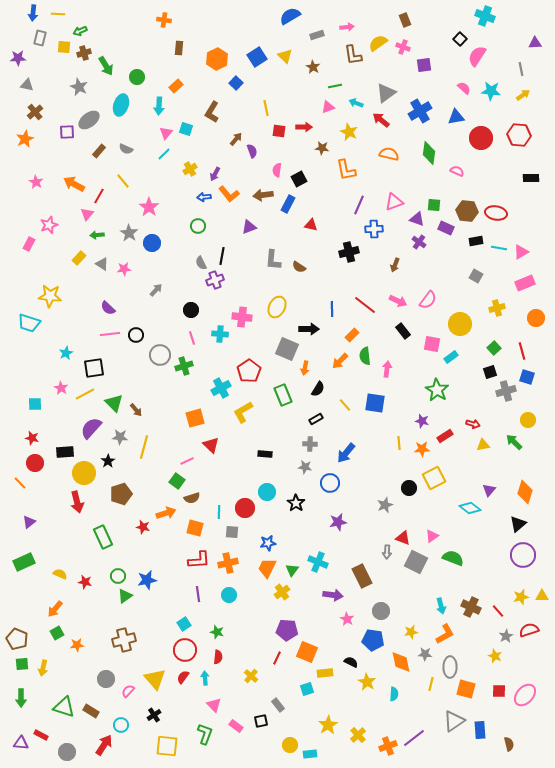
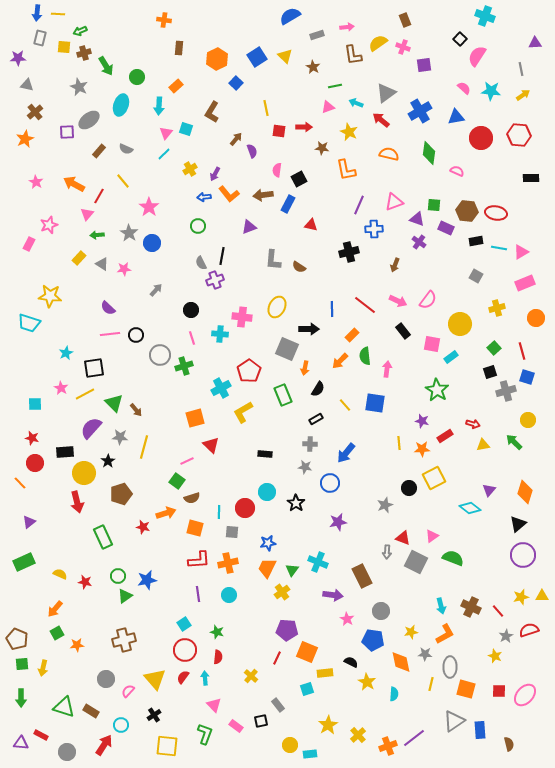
blue arrow at (33, 13): moved 4 px right
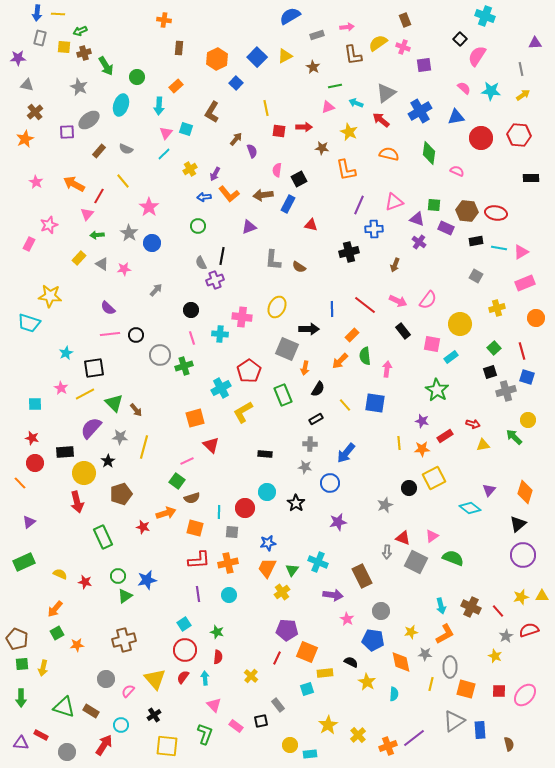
yellow triangle at (285, 56): rotated 49 degrees clockwise
blue square at (257, 57): rotated 12 degrees counterclockwise
green arrow at (514, 442): moved 5 px up
